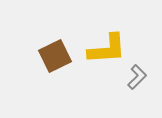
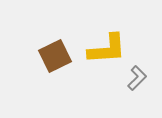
gray L-shape: moved 1 px down
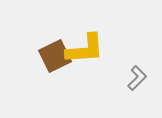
yellow L-shape: moved 22 px left
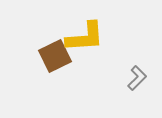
yellow L-shape: moved 12 px up
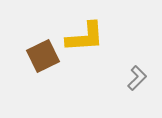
brown square: moved 12 px left
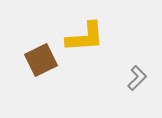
brown square: moved 2 px left, 4 px down
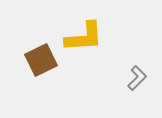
yellow L-shape: moved 1 px left
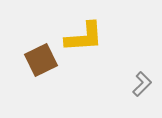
gray L-shape: moved 5 px right, 6 px down
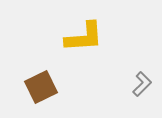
brown square: moved 27 px down
